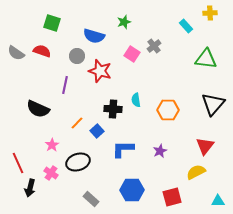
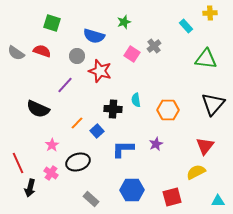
purple line: rotated 30 degrees clockwise
purple star: moved 4 px left, 7 px up
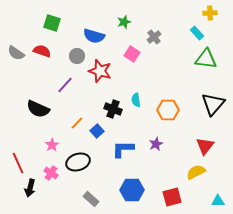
cyan rectangle: moved 11 px right, 7 px down
gray cross: moved 9 px up
black cross: rotated 18 degrees clockwise
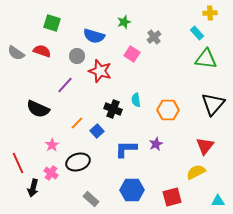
blue L-shape: moved 3 px right
black arrow: moved 3 px right
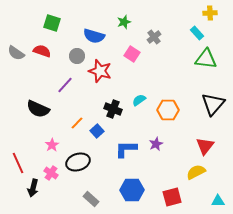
cyan semicircle: moved 3 px right; rotated 64 degrees clockwise
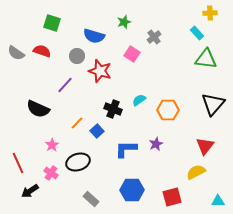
black arrow: moved 3 px left, 3 px down; rotated 42 degrees clockwise
